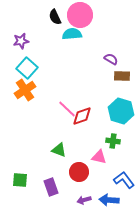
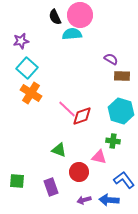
orange cross: moved 6 px right, 3 px down; rotated 25 degrees counterclockwise
green square: moved 3 px left, 1 px down
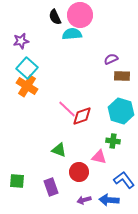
purple semicircle: rotated 56 degrees counterclockwise
orange cross: moved 4 px left, 7 px up
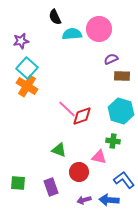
pink circle: moved 19 px right, 14 px down
green square: moved 1 px right, 2 px down
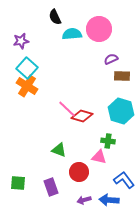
red diamond: rotated 35 degrees clockwise
green cross: moved 5 px left
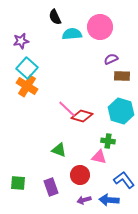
pink circle: moved 1 px right, 2 px up
red circle: moved 1 px right, 3 px down
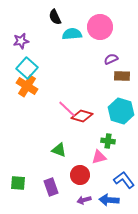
pink triangle: rotated 28 degrees counterclockwise
